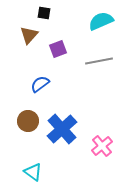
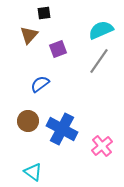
black square: rotated 16 degrees counterclockwise
cyan semicircle: moved 9 px down
gray line: rotated 44 degrees counterclockwise
blue cross: rotated 20 degrees counterclockwise
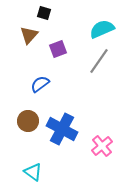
black square: rotated 24 degrees clockwise
cyan semicircle: moved 1 px right, 1 px up
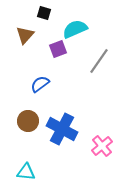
cyan semicircle: moved 27 px left
brown triangle: moved 4 px left
cyan triangle: moved 7 px left; rotated 30 degrees counterclockwise
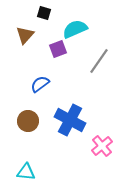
blue cross: moved 8 px right, 9 px up
